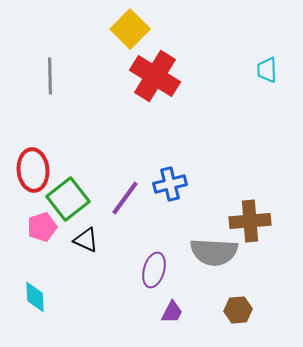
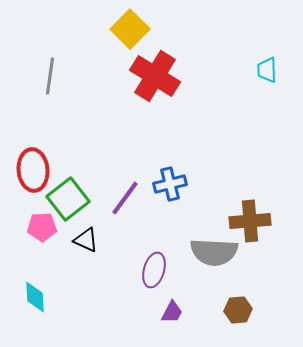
gray line: rotated 9 degrees clockwise
pink pentagon: rotated 16 degrees clockwise
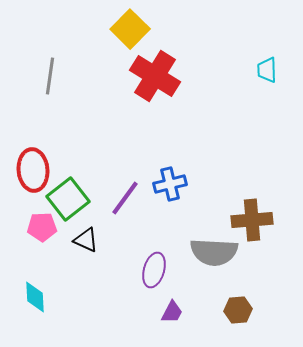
brown cross: moved 2 px right, 1 px up
